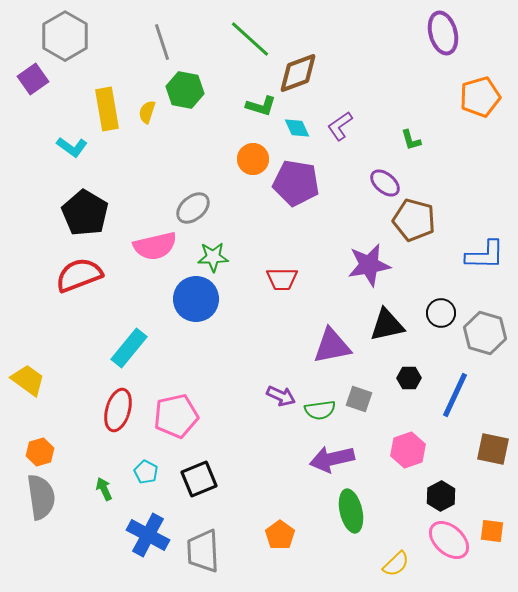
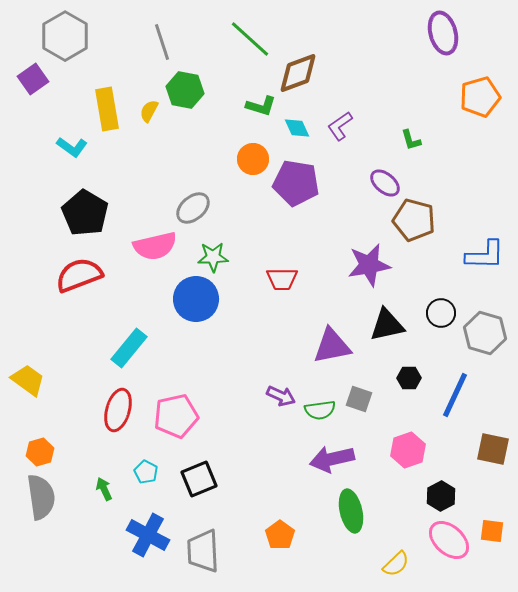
yellow semicircle at (147, 112): moved 2 px right, 1 px up; rotated 10 degrees clockwise
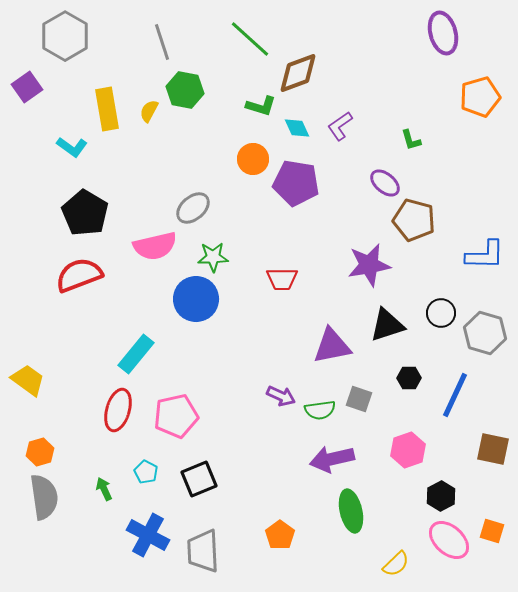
purple square at (33, 79): moved 6 px left, 8 px down
black triangle at (387, 325): rotated 6 degrees counterclockwise
cyan rectangle at (129, 348): moved 7 px right, 6 px down
gray semicircle at (41, 497): moved 3 px right
orange square at (492, 531): rotated 10 degrees clockwise
